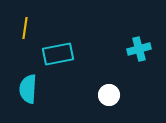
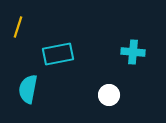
yellow line: moved 7 px left, 1 px up; rotated 10 degrees clockwise
cyan cross: moved 6 px left, 3 px down; rotated 20 degrees clockwise
cyan semicircle: rotated 8 degrees clockwise
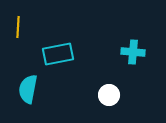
yellow line: rotated 15 degrees counterclockwise
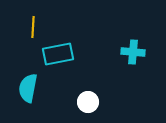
yellow line: moved 15 px right
cyan semicircle: moved 1 px up
white circle: moved 21 px left, 7 px down
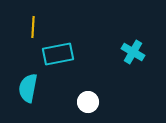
cyan cross: rotated 25 degrees clockwise
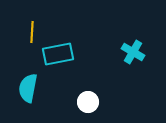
yellow line: moved 1 px left, 5 px down
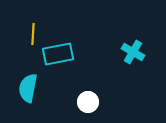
yellow line: moved 1 px right, 2 px down
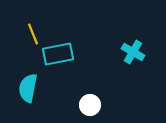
yellow line: rotated 25 degrees counterclockwise
white circle: moved 2 px right, 3 px down
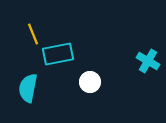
cyan cross: moved 15 px right, 9 px down
white circle: moved 23 px up
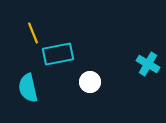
yellow line: moved 1 px up
cyan cross: moved 3 px down
cyan semicircle: rotated 24 degrees counterclockwise
